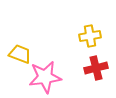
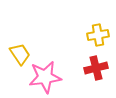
yellow cross: moved 8 px right, 1 px up
yellow trapezoid: rotated 35 degrees clockwise
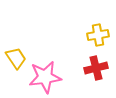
yellow trapezoid: moved 4 px left, 4 px down
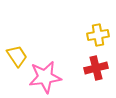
yellow trapezoid: moved 1 px right, 2 px up
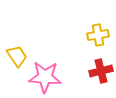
red cross: moved 5 px right, 3 px down
pink star: rotated 12 degrees clockwise
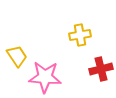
yellow cross: moved 18 px left
red cross: moved 2 px up
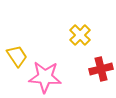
yellow cross: rotated 35 degrees counterclockwise
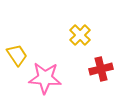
yellow trapezoid: moved 1 px up
pink star: moved 1 px down
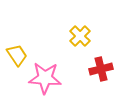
yellow cross: moved 1 px down
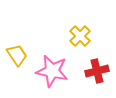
red cross: moved 4 px left, 2 px down
pink star: moved 7 px right, 7 px up; rotated 8 degrees clockwise
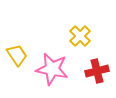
pink star: moved 2 px up
